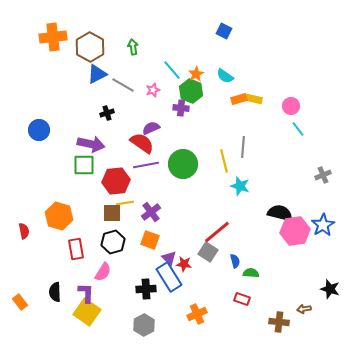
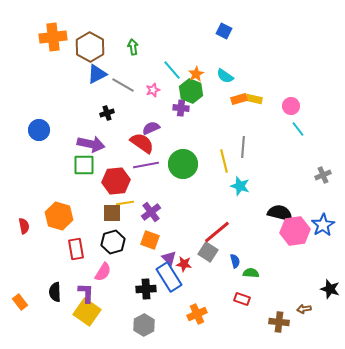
red semicircle at (24, 231): moved 5 px up
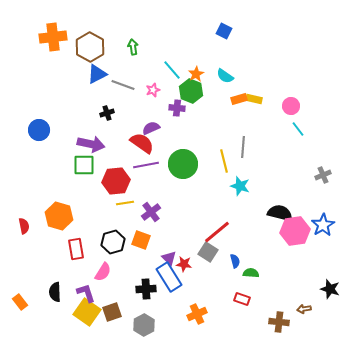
gray line at (123, 85): rotated 10 degrees counterclockwise
purple cross at (181, 108): moved 4 px left
brown square at (112, 213): moved 99 px down; rotated 18 degrees counterclockwise
orange square at (150, 240): moved 9 px left
purple L-shape at (86, 293): rotated 20 degrees counterclockwise
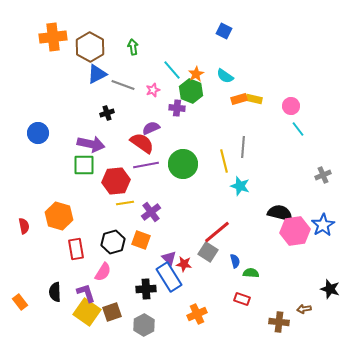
blue circle at (39, 130): moved 1 px left, 3 px down
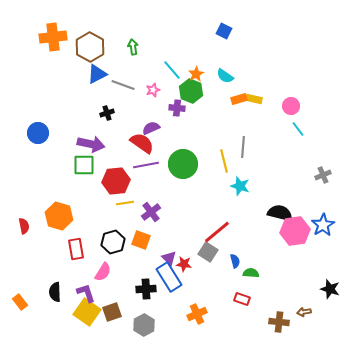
brown arrow at (304, 309): moved 3 px down
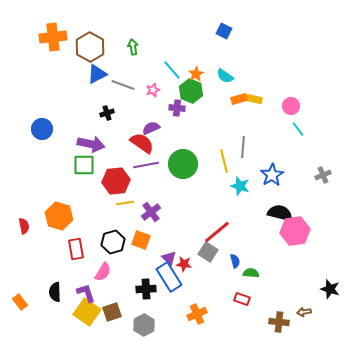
blue circle at (38, 133): moved 4 px right, 4 px up
blue star at (323, 225): moved 51 px left, 50 px up
